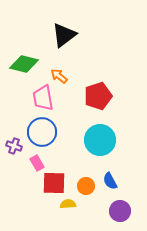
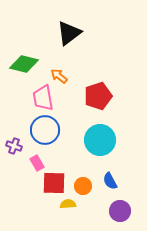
black triangle: moved 5 px right, 2 px up
blue circle: moved 3 px right, 2 px up
orange circle: moved 3 px left
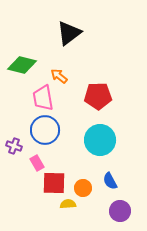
green diamond: moved 2 px left, 1 px down
red pentagon: rotated 16 degrees clockwise
orange circle: moved 2 px down
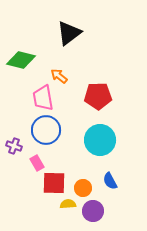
green diamond: moved 1 px left, 5 px up
blue circle: moved 1 px right
purple circle: moved 27 px left
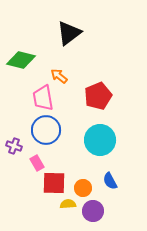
red pentagon: rotated 20 degrees counterclockwise
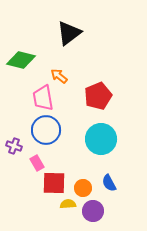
cyan circle: moved 1 px right, 1 px up
blue semicircle: moved 1 px left, 2 px down
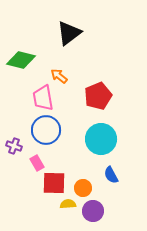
blue semicircle: moved 2 px right, 8 px up
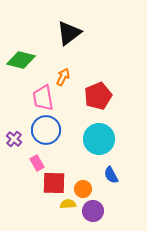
orange arrow: moved 4 px right, 1 px down; rotated 78 degrees clockwise
cyan circle: moved 2 px left
purple cross: moved 7 px up; rotated 21 degrees clockwise
orange circle: moved 1 px down
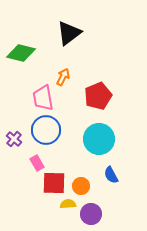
green diamond: moved 7 px up
orange circle: moved 2 px left, 3 px up
purple circle: moved 2 px left, 3 px down
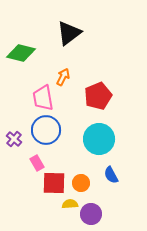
orange circle: moved 3 px up
yellow semicircle: moved 2 px right
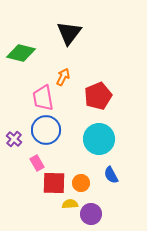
black triangle: rotated 16 degrees counterclockwise
